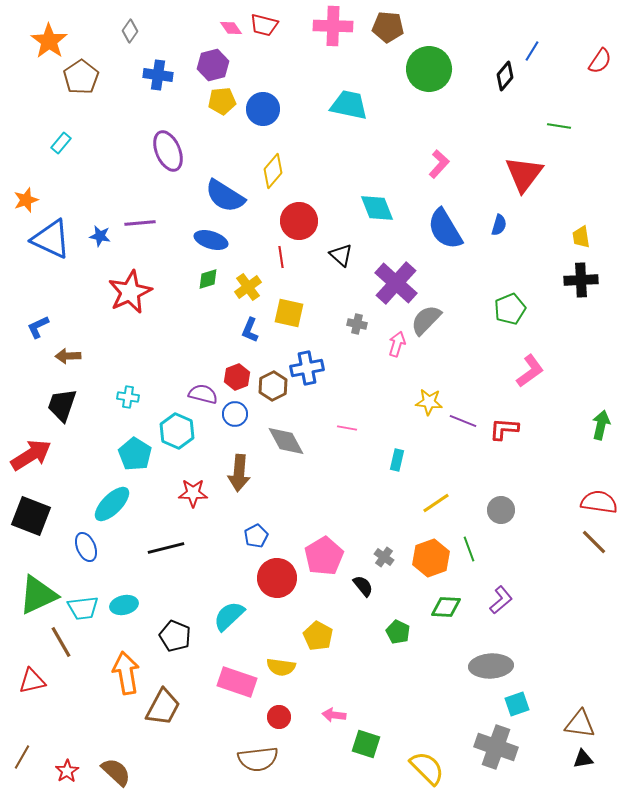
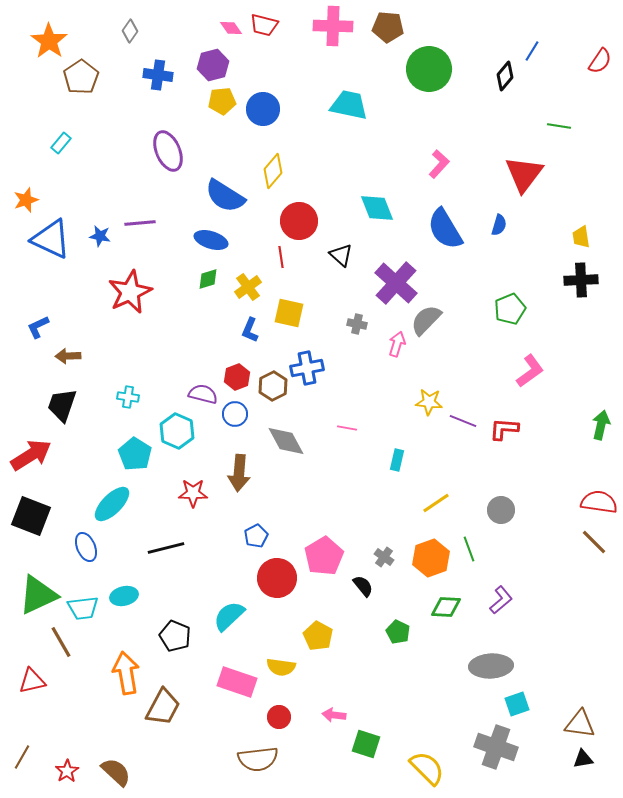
cyan ellipse at (124, 605): moved 9 px up
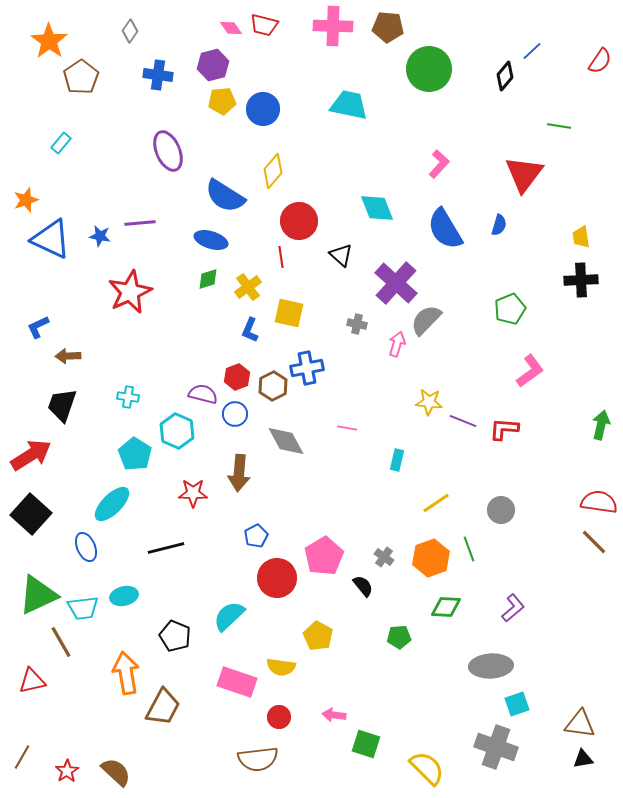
blue line at (532, 51): rotated 15 degrees clockwise
black square at (31, 516): moved 2 px up; rotated 21 degrees clockwise
purple L-shape at (501, 600): moved 12 px right, 8 px down
green pentagon at (398, 632): moved 1 px right, 5 px down; rotated 30 degrees counterclockwise
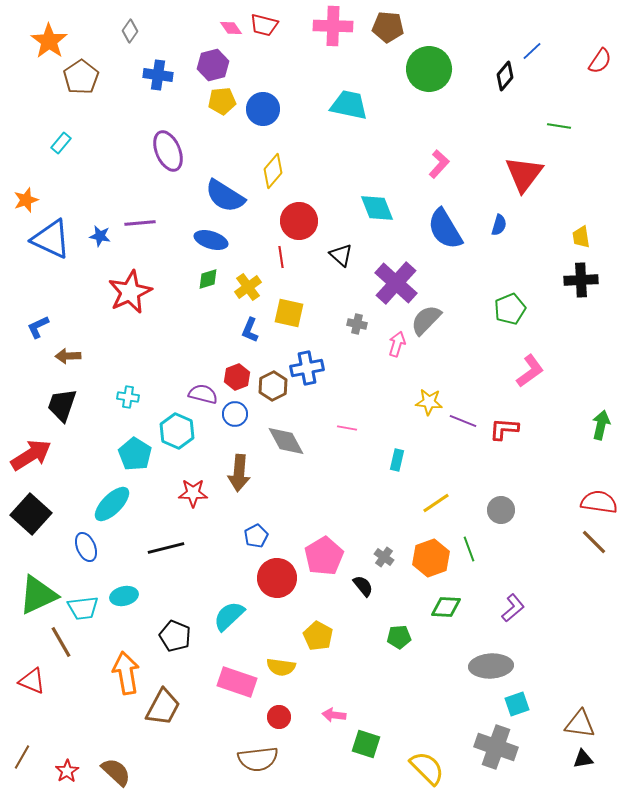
red triangle at (32, 681): rotated 36 degrees clockwise
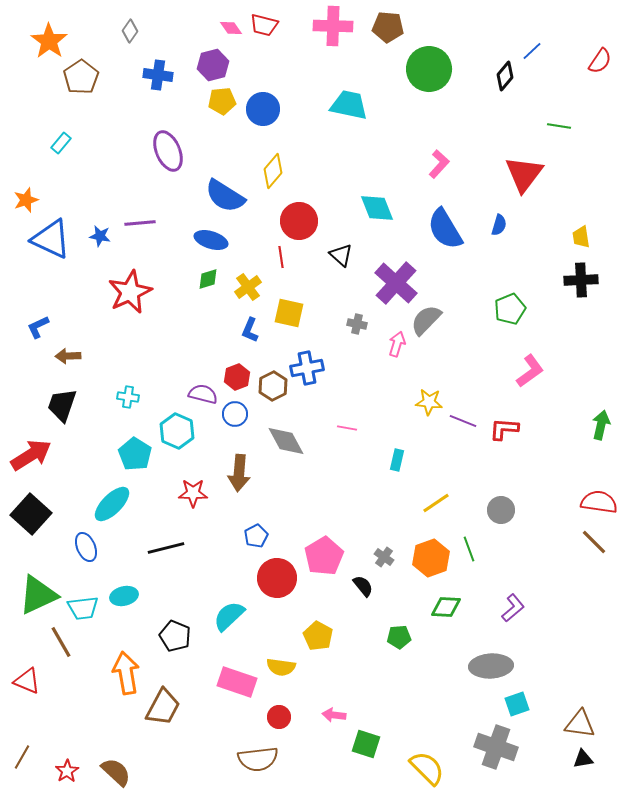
red triangle at (32, 681): moved 5 px left
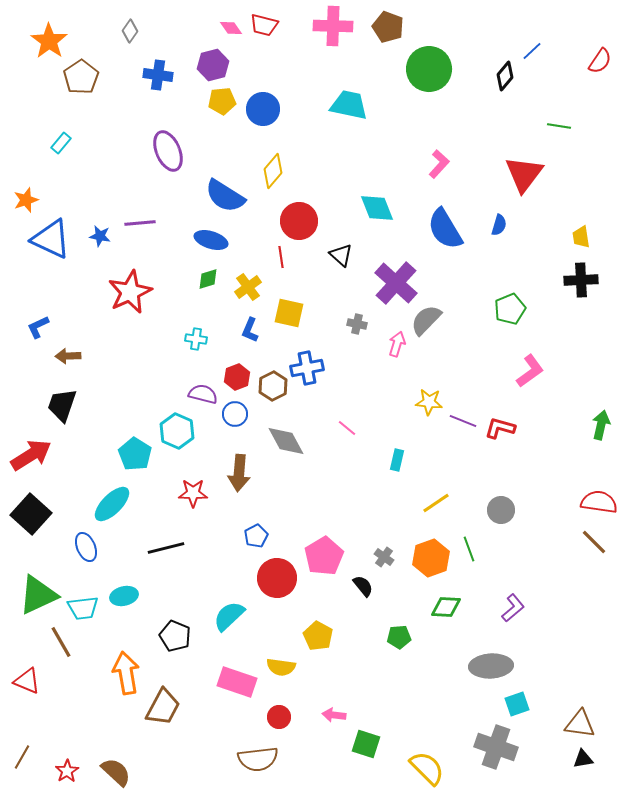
brown pentagon at (388, 27): rotated 16 degrees clockwise
cyan cross at (128, 397): moved 68 px right, 58 px up
pink line at (347, 428): rotated 30 degrees clockwise
red L-shape at (504, 429): moved 4 px left, 1 px up; rotated 12 degrees clockwise
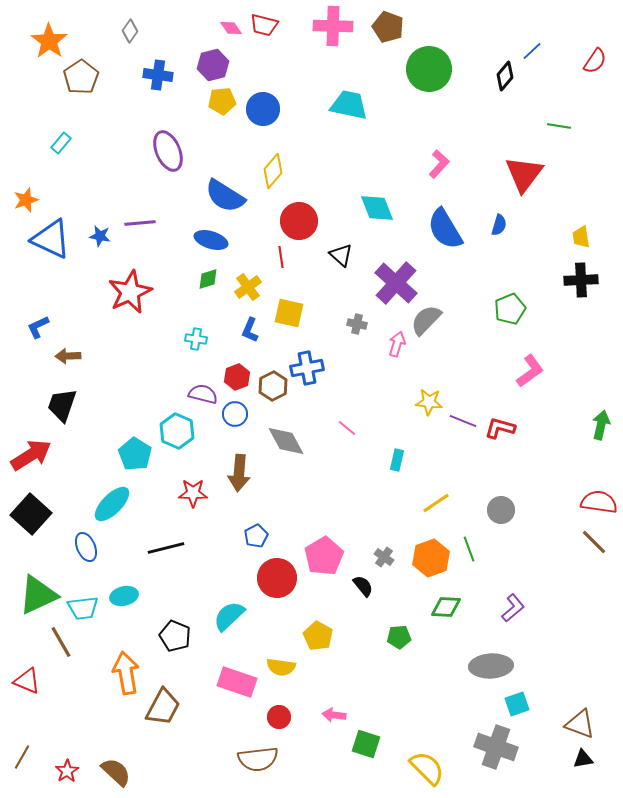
red semicircle at (600, 61): moved 5 px left
brown triangle at (580, 724): rotated 12 degrees clockwise
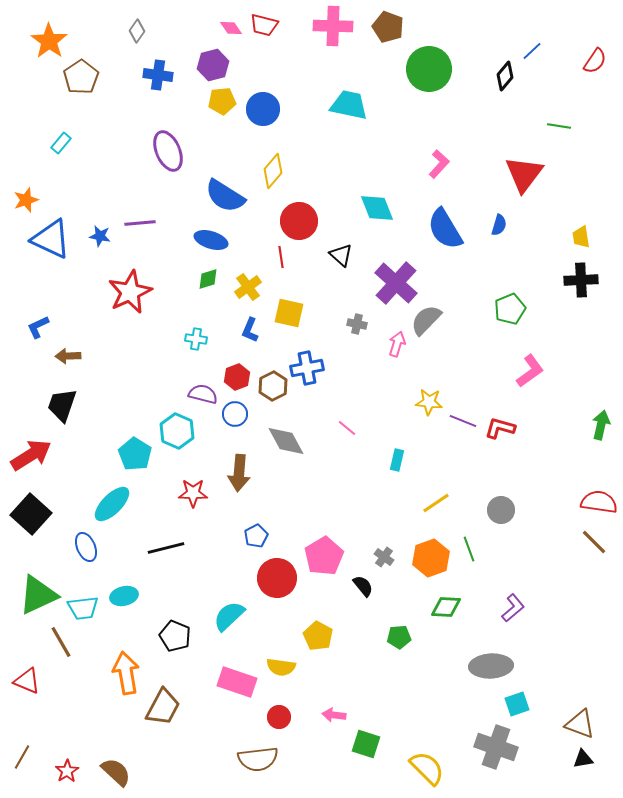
gray diamond at (130, 31): moved 7 px right
